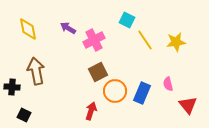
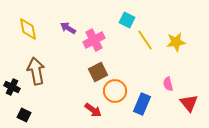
black cross: rotated 21 degrees clockwise
blue rectangle: moved 11 px down
red triangle: moved 1 px right, 2 px up
red arrow: moved 2 px right, 1 px up; rotated 108 degrees clockwise
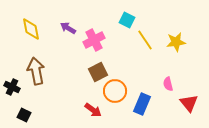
yellow diamond: moved 3 px right
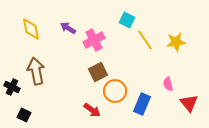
red arrow: moved 1 px left
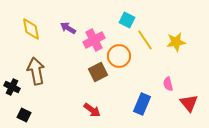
orange circle: moved 4 px right, 35 px up
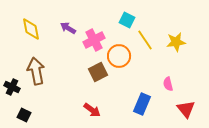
red triangle: moved 3 px left, 6 px down
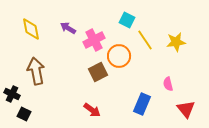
black cross: moved 7 px down
black square: moved 1 px up
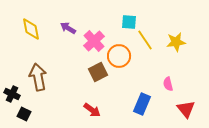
cyan square: moved 2 px right, 2 px down; rotated 21 degrees counterclockwise
pink cross: moved 1 px down; rotated 15 degrees counterclockwise
brown arrow: moved 2 px right, 6 px down
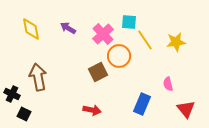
pink cross: moved 9 px right, 7 px up
red arrow: rotated 24 degrees counterclockwise
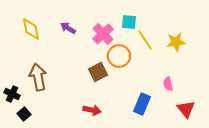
black square: rotated 24 degrees clockwise
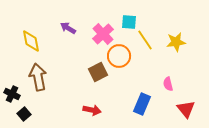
yellow diamond: moved 12 px down
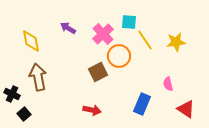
red triangle: rotated 18 degrees counterclockwise
